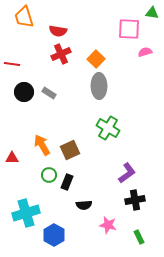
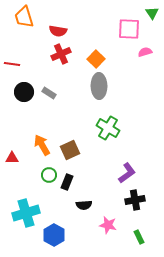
green triangle: rotated 48 degrees clockwise
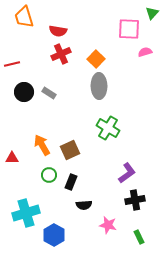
green triangle: rotated 16 degrees clockwise
red line: rotated 21 degrees counterclockwise
black rectangle: moved 4 px right
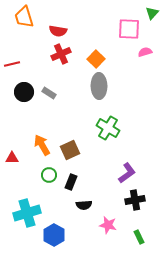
cyan cross: moved 1 px right
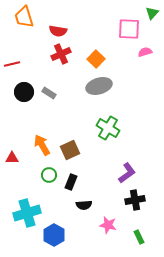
gray ellipse: rotated 75 degrees clockwise
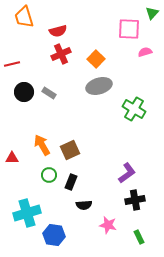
red semicircle: rotated 24 degrees counterclockwise
green cross: moved 26 px right, 19 px up
blue hexagon: rotated 20 degrees counterclockwise
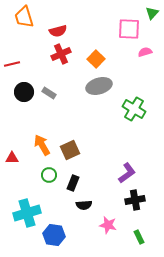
black rectangle: moved 2 px right, 1 px down
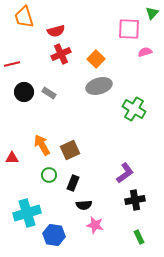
red semicircle: moved 2 px left
purple L-shape: moved 2 px left
pink star: moved 13 px left
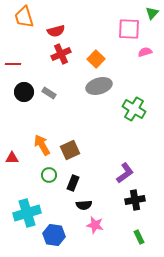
red line: moved 1 px right; rotated 14 degrees clockwise
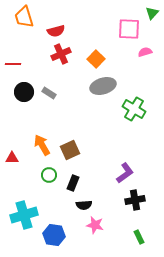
gray ellipse: moved 4 px right
cyan cross: moved 3 px left, 2 px down
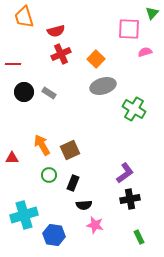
black cross: moved 5 px left, 1 px up
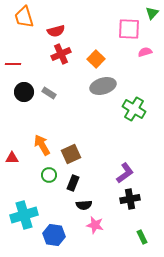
brown square: moved 1 px right, 4 px down
green rectangle: moved 3 px right
